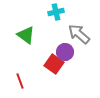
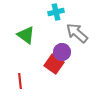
gray arrow: moved 2 px left, 1 px up
purple circle: moved 3 px left
red line: rotated 14 degrees clockwise
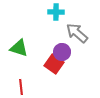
cyan cross: rotated 14 degrees clockwise
green triangle: moved 7 px left, 13 px down; rotated 18 degrees counterclockwise
red line: moved 1 px right, 6 px down
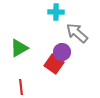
green triangle: rotated 48 degrees counterclockwise
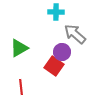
gray arrow: moved 2 px left, 1 px down
red square: moved 2 px down
